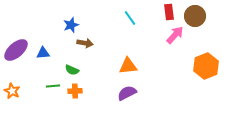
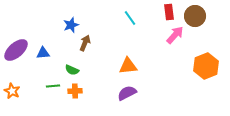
brown arrow: rotated 77 degrees counterclockwise
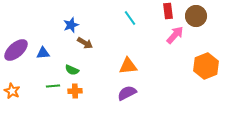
red rectangle: moved 1 px left, 1 px up
brown circle: moved 1 px right
brown arrow: rotated 98 degrees clockwise
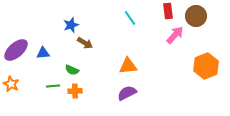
orange star: moved 1 px left, 7 px up
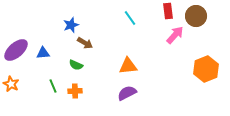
orange hexagon: moved 3 px down
green semicircle: moved 4 px right, 5 px up
green line: rotated 72 degrees clockwise
